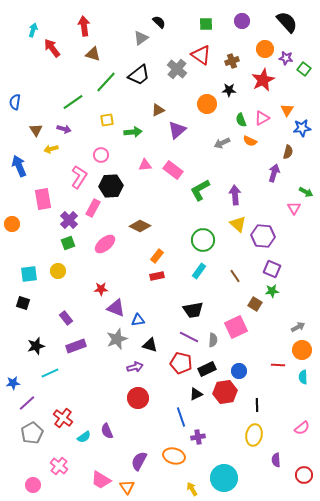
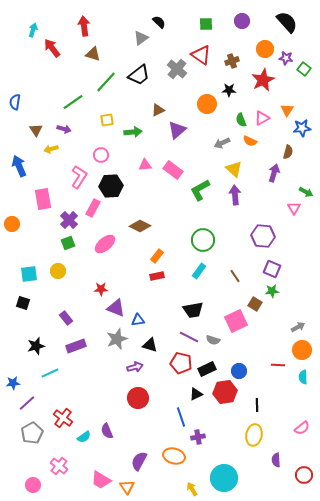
yellow triangle at (238, 224): moved 4 px left, 55 px up
pink square at (236, 327): moved 6 px up
gray semicircle at (213, 340): rotated 104 degrees clockwise
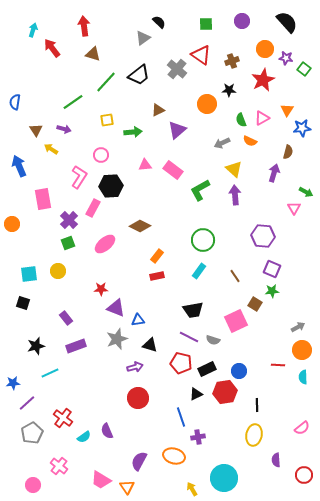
gray triangle at (141, 38): moved 2 px right
yellow arrow at (51, 149): rotated 48 degrees clockwise
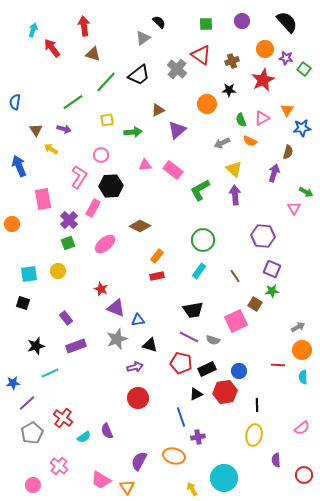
red star at (101, 289): rotated 24 degrees clockwise
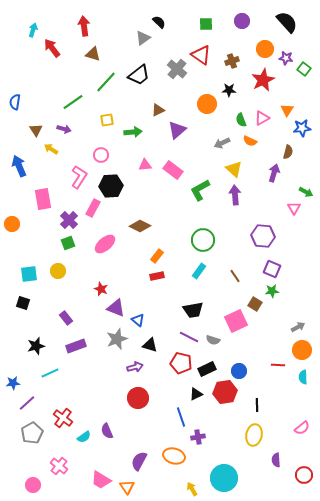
blue triangle at (138, 320): rotated 48 degrees clockwise
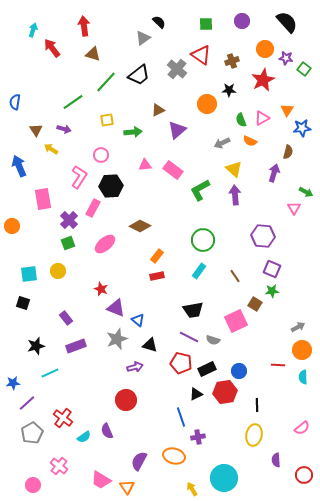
orange circle at (12, 224): moved 2 px down
red circle at (138, 398): moved 12 px left, 2 px down
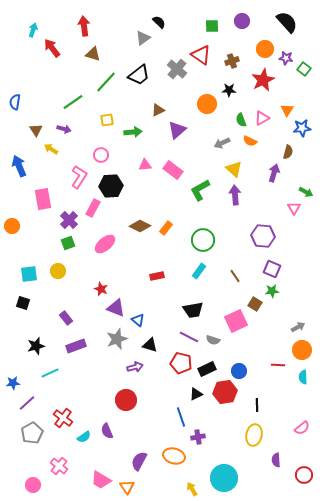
green square at (206, 24): moved 6 px right, 2 px down
orange rectangle at (157, 256): moved 9 px right, 28 px up
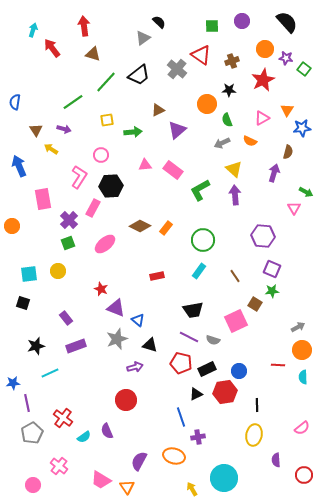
green semicircle at (241, 120): moved 14 px left
purple line at (27, 403): rotated 60 degrees counterclockwise
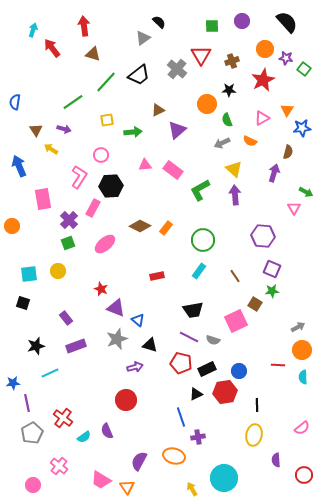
red triangle at (201, 55): rotated 25 degrees clockwise
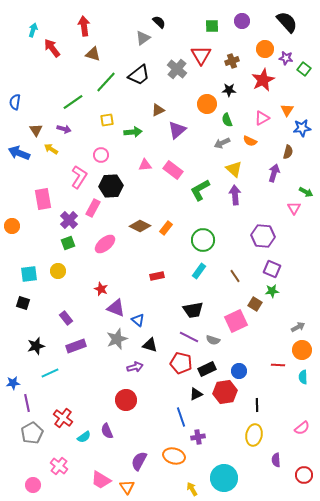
blue arrow at (19, 166): moved 13 px up; rotated 45 degrees counterclockwise
